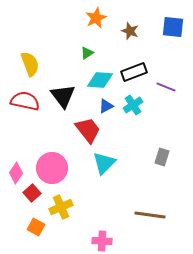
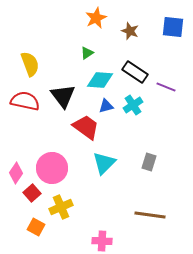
black rectangle: moved 1 px right; rotated 55 degrees clockwise
blue triangle: rotated 14 degrees clockwise
red trapezoid: moved 2 px left, 3 px up; rotated 16 degrees counterclockwise
gray rectangle: moved 13 px left, 5 px down
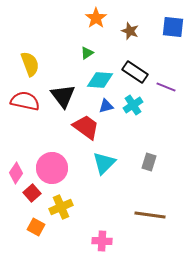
orange star: rotated 10 degrees counterclockwise
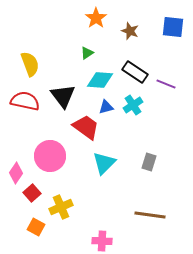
purple line: moved 3 px up
blue triangle: moved 1 px down
pink circle: moved 2 px left, 12 px up
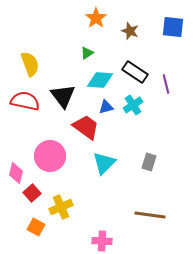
purple line: rotated 54 degrees clockwise
pink diamond: rotated 20 degrees counterclockwise
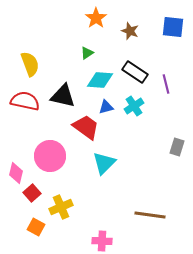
black triangle: rotated 40 degrees counterclockwise
cyan cross: moved 1 px right, 1 px down
gray rectangle: moved 28 px right, 15 px up
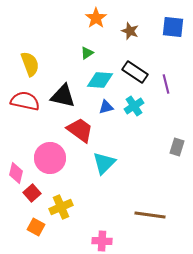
red trapezoid: moved 6 px left, 3 px down
pink circle: moved 2 px down
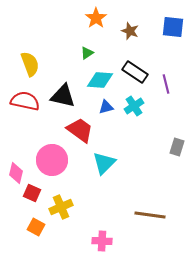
pink circle: moved 2 px right, 2 px down
red square: rotated 24 degrees counterclockwise
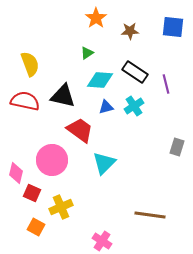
brown star: rotated 24 degrees counterclockwise
pink cross: rotated 30 degrees clockwise
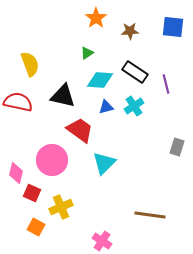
red semicircle: moved 7 px left, 1 px down
